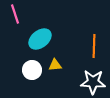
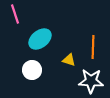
orange line: moved 1 px left, 1 px down
yellow triangle: moved 14 px right, 5 px up; rotated 24 degrees clockwise
white star: moved 2 px left, 1 px up
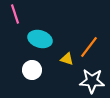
cyan ellipse: rotated 55 degrees clockwise
orange line: moved 4 px left; rotated 35 degrees clockwise
yellow triangle: moved 2 px left, 1 px up
white star: moved 1 px right
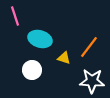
pink line: moved 2 px down
yellow triangle: moved 3 px left, 1 px up
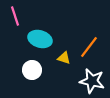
white star: rotated 10 degrees clockwise
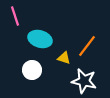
orange line: moved 2 px left, 1 px up
white star: moved 8 px left
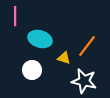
pink line: rotated 18 degrees clockwise
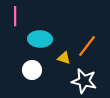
cyan ellipse: rotated 15 degrees counterclockwise
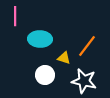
white circle: moved 13 px right, 5 px down
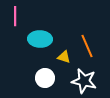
orange line: rotated 60 degrees counterclockwise
yellow triangle: moved 1 px up
white circle: moved 3 px down
